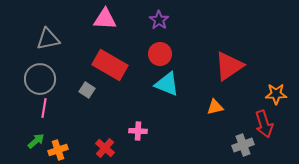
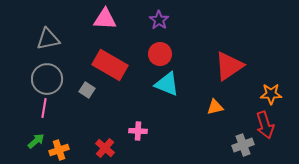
gray circle: moved 7 px right
orange star: moved 5 px left
red arrow: moved 1 px right, 1 px down
orange cross: moved 1 px right
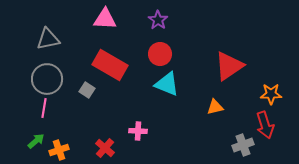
purple star: moved 1 px left
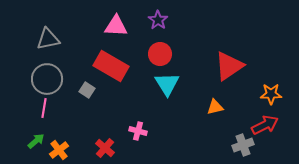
pink triangle: moved 11 px right, 7 px down
red rectangle: moved 1 px right, 1 px down
cyan triangle: rotated 36 degrees clockwise
red arrow: rotated 100 degrees counterclockwise
pink cross: rotated 12 degrees clockwise
orange cross: rotated 18 degrees counterclockwise
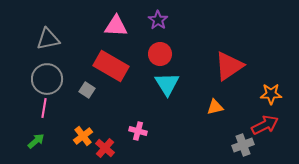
orange cross: moved 24 px right, 14 px up
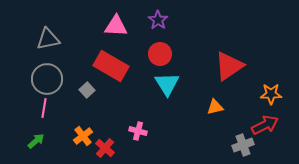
gray square: rotated 14 degrees clockwise
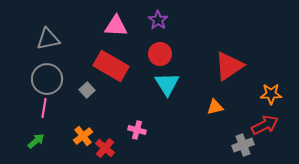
pink cross: moved 1 px left, 1 px up
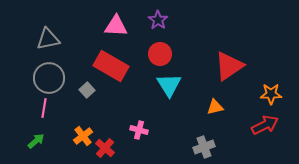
gray circle: moved 2 px right, 1 px up
cyan triangle: moved 2 px right, 1 px down
pink cross: moved 2 px right
gray cross: moved 39 px left, 2 px down
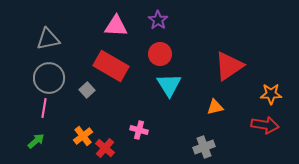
red arrow: rotated 36 degrees clockwise
